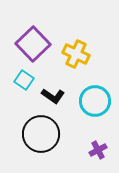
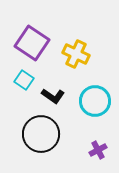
purple square: moved 1 px left, 1 px up; rotated 12 degrees counterclockwise
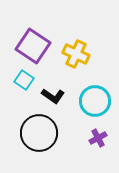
purple square: moved 1 px right, 3 px down
black circle: moved 2 px left, 1 px up
purple cross: moved 12 px up
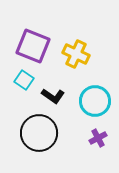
purple square: rotated 12 degrees counterclockwise
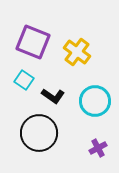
purple square: moved 4 px up
yellow cross: moved 1 px right, 2 px up; rotated 12 degrees clockwise
purple cross: moved 10 px down
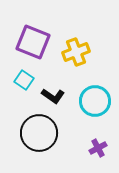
yellow cross: moved 1 px left; rotated 32 degrees clockwise
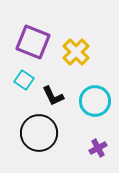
yellow cross: rotated 24 degrees counterclockwise
black L-shape: rotated 30 degrees clockwise
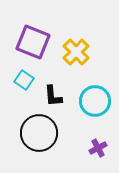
black L-shape: rotated 20 degrees clockwise
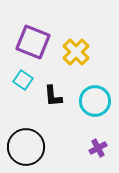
cyan square: moved 1 px left
black circle: moved 13 px left, 14 px down
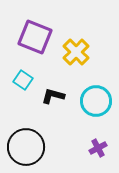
purple square: moved 2 px right, 5 px up
black L-shape: rotated 110 degrees clockwise
cyan circle: moved 1 px right
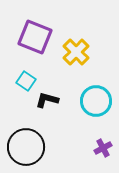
cyan square: moved 3 px right, 1 px down
black L-shape: moved 6 px left, 4 px down
purple cross: moved 5 px right
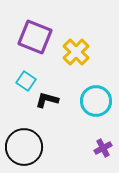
black circle: moved 2 px left
